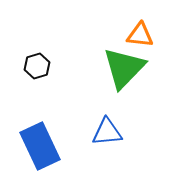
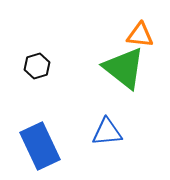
green triangle: rotated 36 degrees counterclockwise
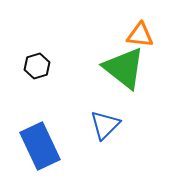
blue triangle: moved 2 px left, 7 px up; rotated 40 degrees counterclockwise
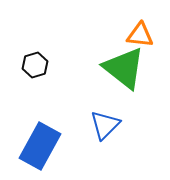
black hexagon: moved 2 px left, 1 px up
blue rectangle: rotated 54 degrees clockwise
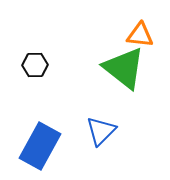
black hexagon: rotated 15 degrees clockwise
blue triangle: moved 4 px left, 6 px down
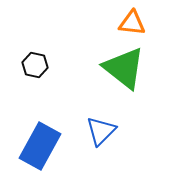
orange triangle: moved 8 px left, 12 px up
black hexagon: rotated 15 degrees clockwise
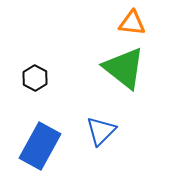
black hexagon: moved 13 px down; rotated 15 degrees clockwise
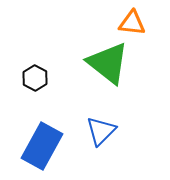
green triangle: moved 16 px left, 5 px up
blue rectangle: moved 2 px right
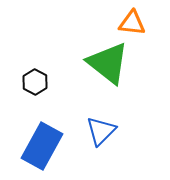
black hexagon: moved 4 px down
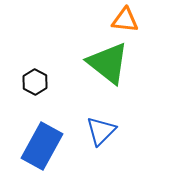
orange triangle: moved 7 px left, 3 px up
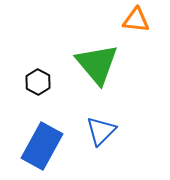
orange triangle: moved 11 px right
green triangle: moved 11 px left, 1 px down; rotated 12 degrees clockwise
black hexagon: moved 3 px right
